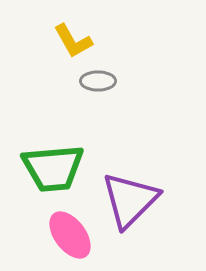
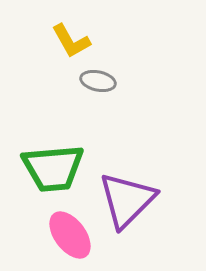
yellow L-shape: moved 2 px left
gray ellipse: rotated 12 degrees clockwise
purple triangle: moved 3 px left
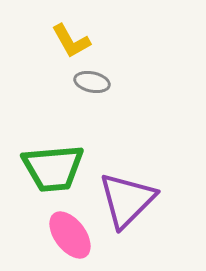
gray ellipse: moved 6 px left, 1 px down
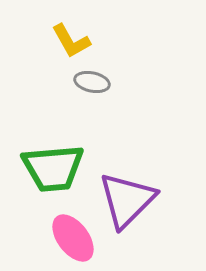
pink ellipse: moved 3 px right, 3 px down
